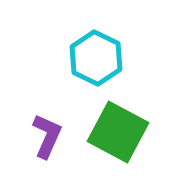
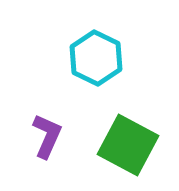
green square: moved 10 px right, 13 px down
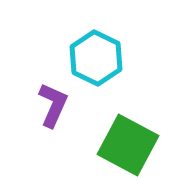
purple L-shape: moved 6 px right, 31 px up
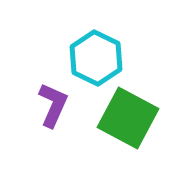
green square: moved 27 px up
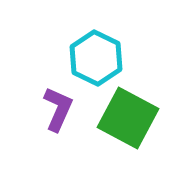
purple L-shape: moved 5 px right, 4 px down
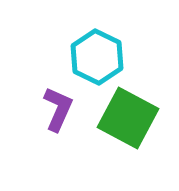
cyan hexagon: moved 1 px right, 1 px up
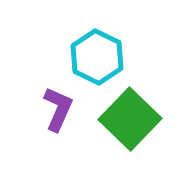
green square: moved 2 px right, 1 px down; rotated 16 degrees clockwise
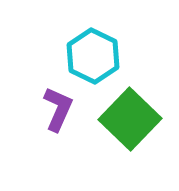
cyan hexagon: moved 4 px left, 1 px up
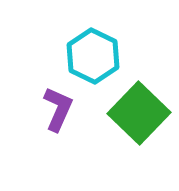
green square: moved 9 px right, 6 px up
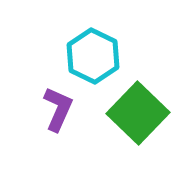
green square: moved 1 px left
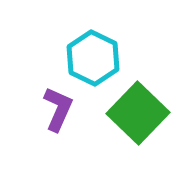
cyan hexagon: moved 2 px down
